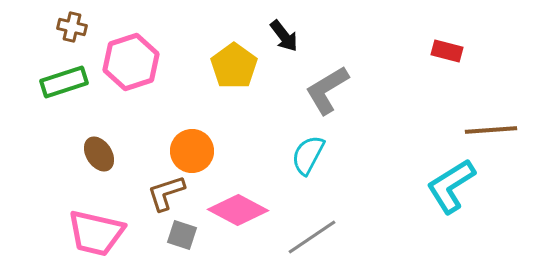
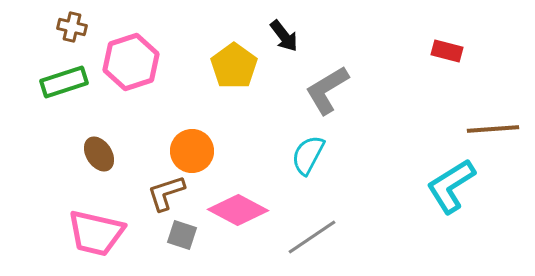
brown line: moved 2 px right, 1 px up
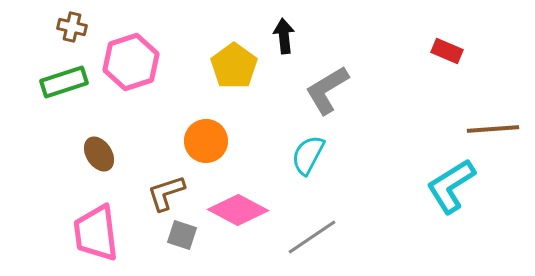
black arrow: rotated 148 degrees counterclockwise
red rectangle: rotated 8 degrees clockwise
orange circle: moved 14 px right, 10 px up
pink trapezoid: rotated 70 degrees clockwise
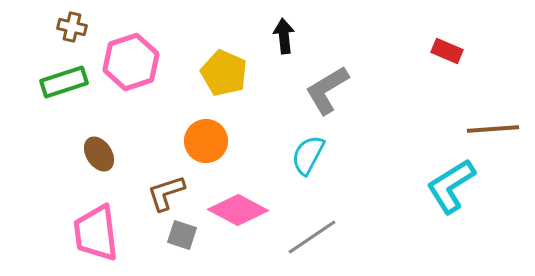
yellow pentagon: moved 10 px left, 7 px down; rotated 12 degrees counterclockwise
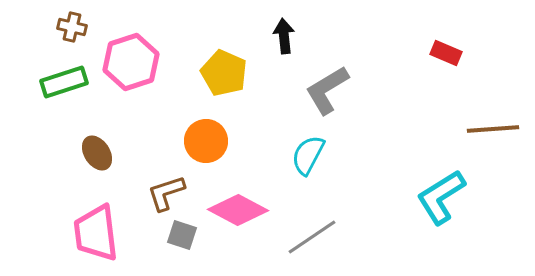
red rectangle: moved 1 px left, 2 px down
brown ellipse: moved 2 px left, 1 px up
cyan L-shape: moved 10 px left, 11 px down
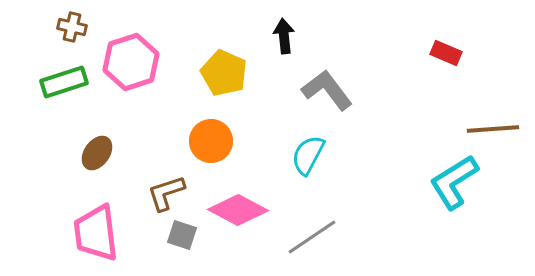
gray L-shape: rotated 84 degrees clockwise
orange circle: moved 5 px right
brown ellipse: rotated 68 degrees clockwise
cyan L-shape: moved 13 px right, 15 px up
